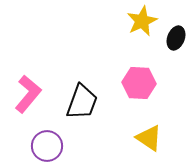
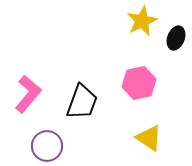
pink hexagon: rotated 16 degrees counterclockwise
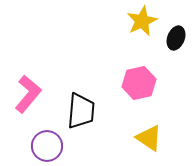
black trapezoid: moved 1 px left, 9 px down; rotated 15 degrees counterclockwise
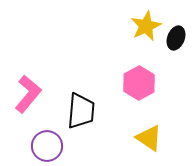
yellow star: moved 4 px right, 5 px down
pink hexagon: rotated 16 degrees counterclockwise
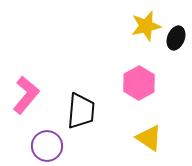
yellow star: rotated 12 degrees clockwise
pink L-shape: moved 2 px left, 1 px down
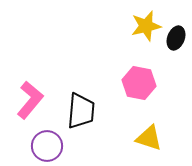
pink hexagon: rotated 20 degrees counterclockwise
pink L-shape: moved 4 px right, 5 px down
yellow triangle: rotated 16 degrees counterclockwise
